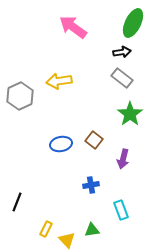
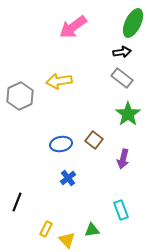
pink arrow: rotated 72 degrees counterclockwise
green star: moved 2 px left
blue cross: moved 23 px left, 7 px up; rotated 28 degrees counterclockwise
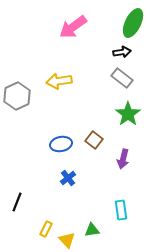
gray hexagon: moved 3 px left
cyan rectangle: rotated 12 degrees clockwise
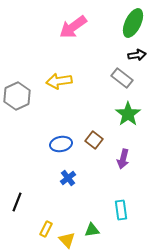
black arrow: moved 15 px right, 3 px down
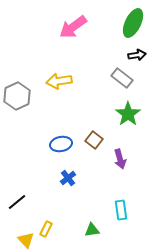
purple arrow: moved 3 px left; rotated 30 degrees counterclockwise
black line: rotated 30 degrees clockwise
yellow triangle: moved 41 px left
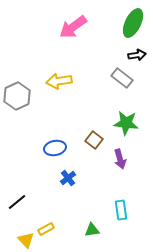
green star: moved 2 px left, 9 px down; rotated 30 degrees counterclockwise
blue ellipse: moved 6 px left, 4 px down
yellow rectangle: rotated 35 degrees clockwise
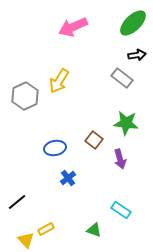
green ellipse: rotated 20 degrees clockwise
pink arrow: rotated 12 degrees clockwise
yellow arrow: rotated 50 degrees counterclockwise
gray hexagon: moved 8 px right
cyan rectangle: rotated 48 degrees counterclockwise
green triangle: moved 2 px right; rotated 28 degrees clockwise
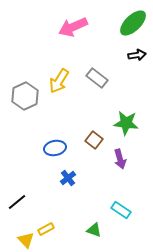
gray rectangle: moved 25 px left
